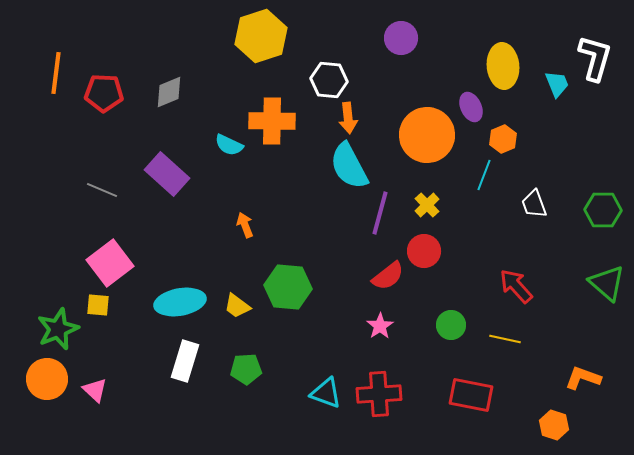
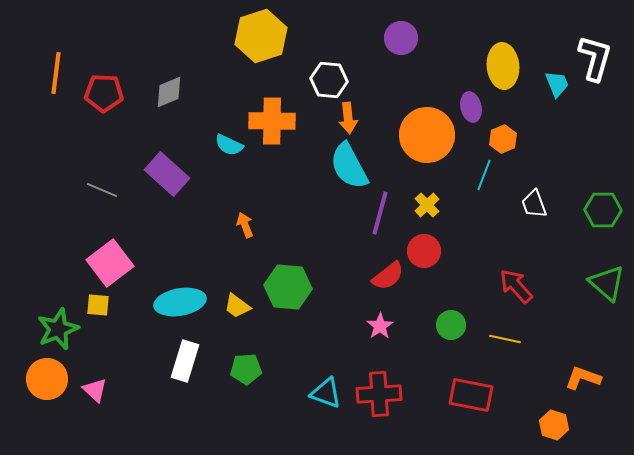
purple ellipse at (471, 107): rotated 12 degrees clockwise
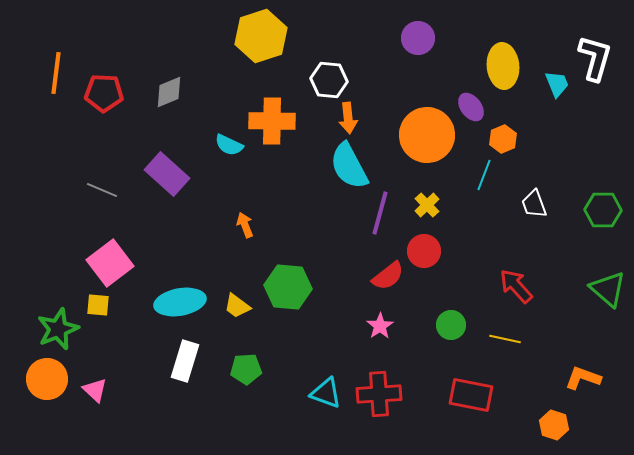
purple circle at (401, 38): moved 17 px right
purple ellipse at (471, 107): rotated 24 degrees counterclockwise
green triangle at (607, 283): moved 1 px right, 6 px down
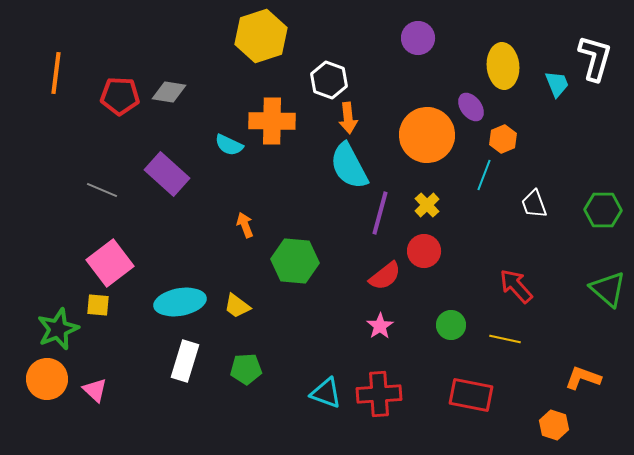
white hexagon at (329, 80): rotated 15 degrees clockwise
gray diamond at (169, 92): rotated 32 degrees clockwise
red pentagon at (104, 93): moved 16 px right, 3 px down
red semicircle at (388, 276): moved 3 px left
green hexagon at (288, 287): moved 7 px right, 26 px up
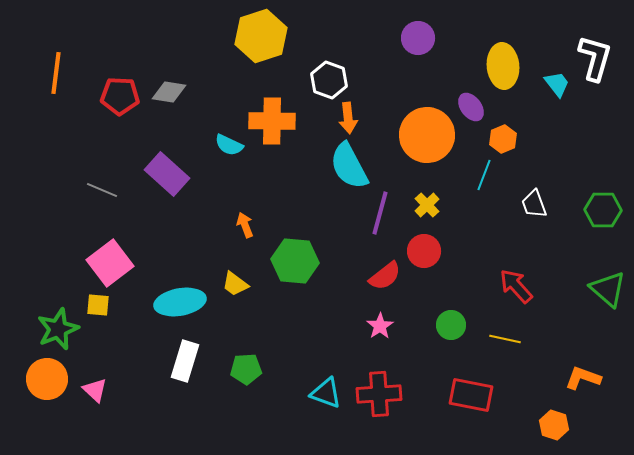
cyan trapezoid at (557, 84): rotated 16 degrees counterclockwise
yellow trapezoid at (237, 306): moved 2 px left, 22 px up
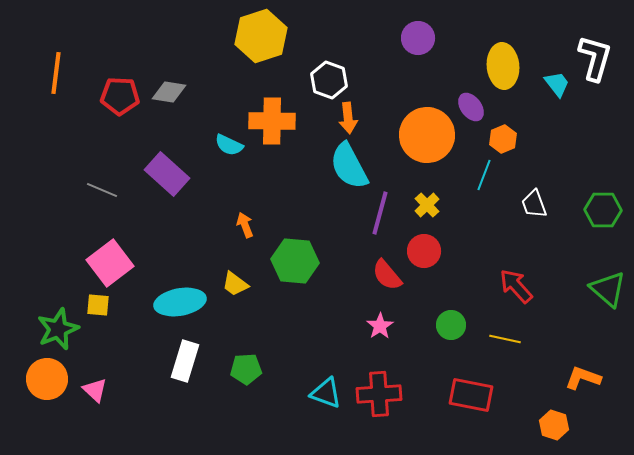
red semicircle at (385, 276): moved 2 px right, 1 px up; rotated 88 degrees clockwise
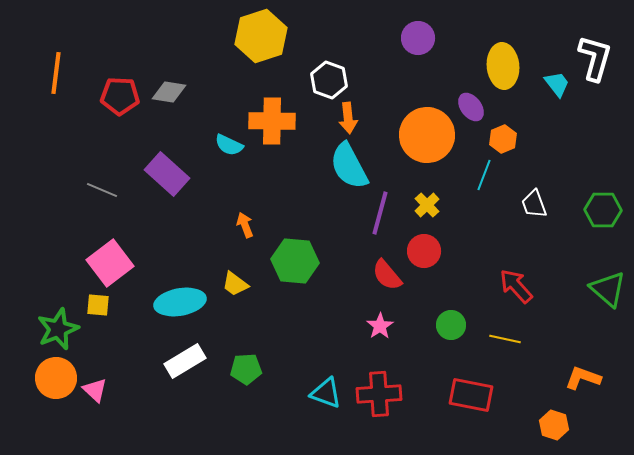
white rectangle at (185, 361): rotated 42 degrees clockwise
orange circle at (47, 379): moved 9 px right, 1 px up
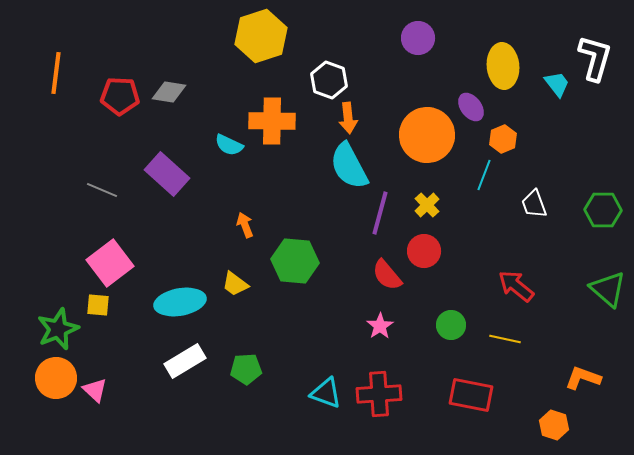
red arrow at (516, 286): rotated 9 degrees counterclockwise
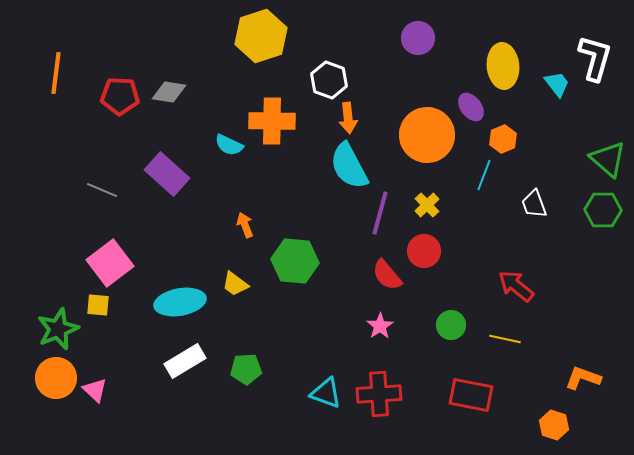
green triangle at (608, 289): moved 130 px up
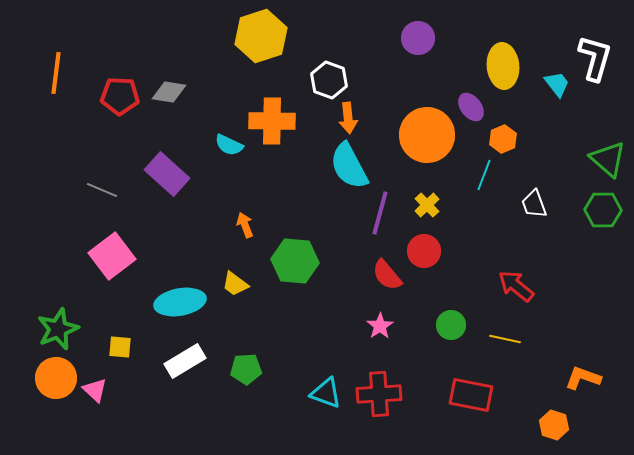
pink square at (110, 263): moved 2 px right, 7 px up
yellow square at (98, 305): moved 22 px right, 42 px down
